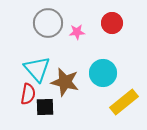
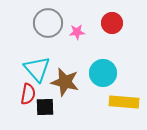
yellow rectangle: rotated 44 degrees clockwise
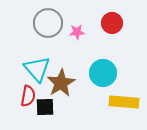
brown star: moved 4 px left, 1 px down; rotated 28 degrees clockwise
red semicircle: moved 2 px down
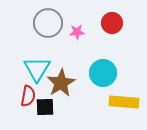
cyan triangle: rotated 12 degrees clockwise
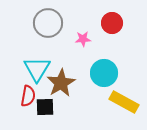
pink star: moved 6 px right, 7 px down
cyan circle: moved 1 px right
yellow rectangle: rotated 24 degrees clockwise
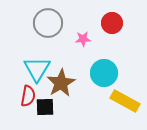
yellow rectangle: moved 1 px right, 1 px up
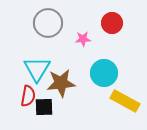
brown star: rotated 24 degrees clockwise
black square: moved 1 px left
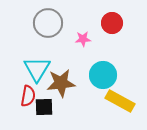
cyan circle: moved 1 px left, 2 px down
yellow rectangle: moved 5 px left
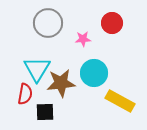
cyan circle: moved 9 px left, 2 px up
red semicircle: moved 3 px left, 2 px up
black square: moved 1 px right, 5 px down
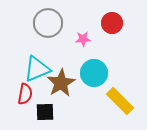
cyan triangle: rotated 36 degrees clockwise
brown star: rotated 24 degrees counterclockwise
yellow rectangle: rotated 16 degrees clockwise
